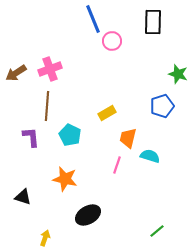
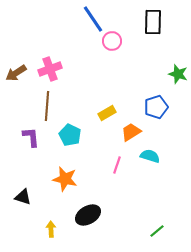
blue line: rotated 12 degrees counterclockwise
blue pentagon: moved 6 px left, 1 px down
orange trapezoid: moved 3 px right, 6 px up; rotated 45 degrees clockwise
yellow arrow: moved 6 px right, 9 px up; rotated 21 degrees counterclockwise
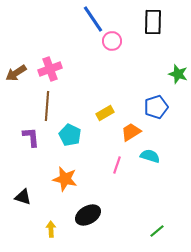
yellow rectangle: moved 2 px left
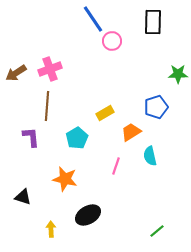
green star: rotated 18 degrees counterclockwise
cyan pentagon: moved 7 px right, 3 px down; rotated 15 degrees clockwise
cyan semicircle: rotated 120 degrees counterclockwise
pink line: moved 1 px left, 1 px down
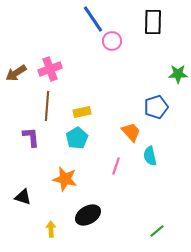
yellow rectangle: moved 23 px left, 1 px up; rotated 18 degrees clockwise
orange trapezoid: rotated 80 degrees clockwise
